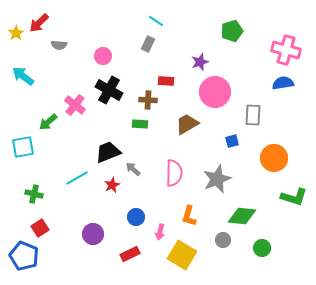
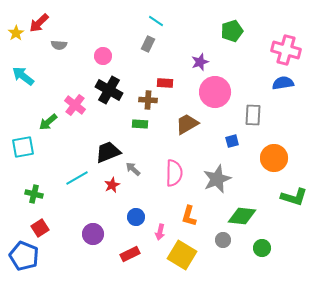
red rectangle at (166, 81): moved 1 px left, 2 px down
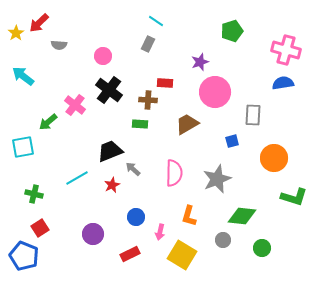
black cross at (109, 90): rotated 8 degrees clockwise
black trapezoid at (108, 152): moved 2 px right, 1 px up
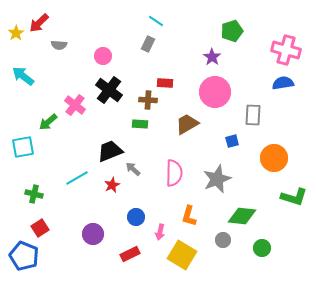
purple star at (200, 62): moved 12 px right, 5 px up; rotated 18 degrees counterclockwise
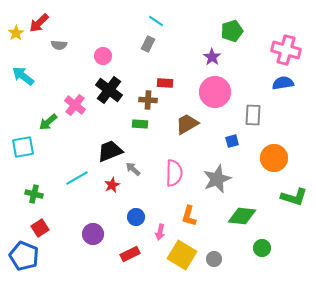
gray circle at (223, 240): moved 9 px left, 19 px down
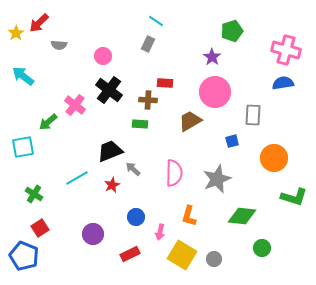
brown trapezoid at (187, 124): moved 3 px right, 3 px up
green cross at (34, 194): rotated 18 degrees clockwise
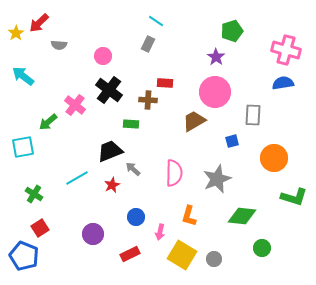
purple star at (212, 57): moved 4 px right
brown trapezoid at (190, 121): moved 4 px right
green rectangle at (140, 124): moved 9 px left
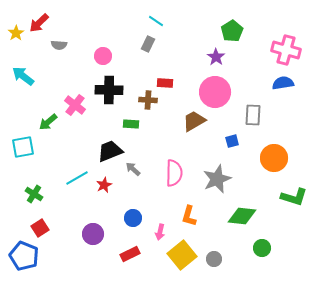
green pentagon at (232, 31): rotated 15 degrees counterclockwise
black cross at (109, 90): rotated 36 degrees counterclockwise
red star at (112, 185): moved 8 px left
blue circle at (136, 217): moved 3 px left, 1 px down
yellow square at (182, 255): rotated 20 degrees clockwise
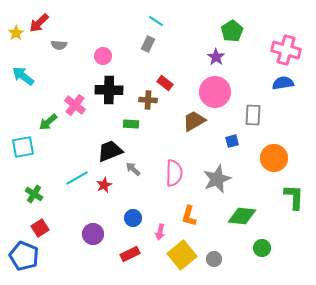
red rectangle at (165, 83): rotated 35 degrees clockwise
green L-shape at (294, 197): rotated 104 degrees counterclockwise
